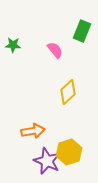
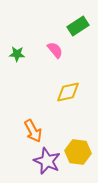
green rectangle: moved 4 px left, 5 px up; rotated 35 degrees clockwise
green star: moved 4 px right, 9 px down
yellow diamond: rotated 30 degrees clockwise
orange arrow: rotated 70 degrees clockwise
yellow hexagon: moved 9 px right; rotated 25 degrees clockwise
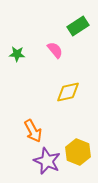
yellow hexagon: rotated 15 degrees clockwise
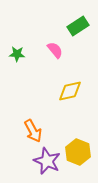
yellow diamond: moved 2 px right, 1 px up
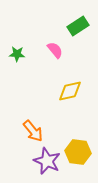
orange arrow: rotated 10 degrees counterclockwise
yellow hexagon: rotated 15 degrees counterclockwise
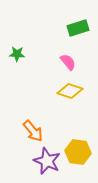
green rectangle: moved 2 px down; rotated 15 degrees clockwise
pink semicircle: moved 13 px right, 12 px down
yellow diamond: rotated 30 degrees clockwise
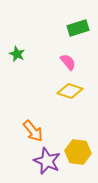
green star: rotated 21 degrees clockwise
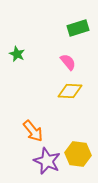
yellow diamond: rotated 15 degrees counterclockwise
yellow hexagon: moved 2 px down
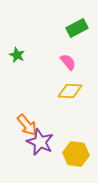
green rectangle: moved 1 px left; rotated 10 degrees counterclockwise
green star: moved 1 px down
orange arrow: moved 6 px left, 6 px up
yellow hexagon: moved 2 px left
purple star: moved 7 px left, 19 px up
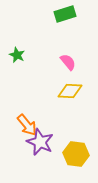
green rectangle: moved 12 px left, 14 px up; rotated 10 degrees clockwise
